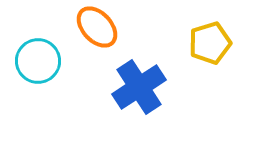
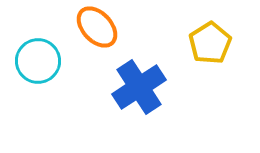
yellow pentagon: rotated 15 degrees counterclockwise
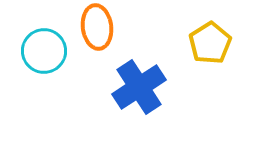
orange ellipse: rotated 36 degrees clockwise
cyan circle: moved 6 px right, 10 px up
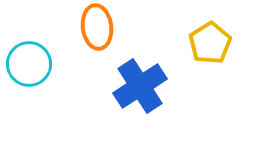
cyan circle: moved 15 px left, 13 px down
blue cross: moved 1 px right, 1 px up
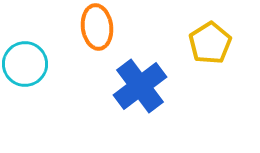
cyan circle: moved 4 px left
blue cross: rotated 4 degrees counterclockwise
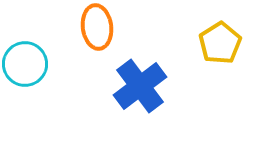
yellow pentagon: moved 10 px right
